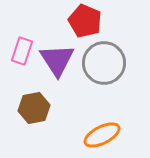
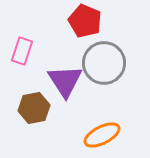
purple triangle: moved 8 px right, 21 px down
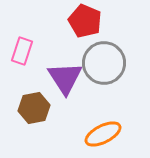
purple triangle: moved 3 px up
orange ellipse: moved 1 px right, 1 px up
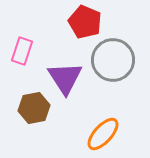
red pentagon: moved 1 px down
gray circle: moved 9 px right, 3 px up
orange ellipse: rotated 21 degrees counterclockwise
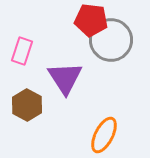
red pentagon: moved 6 px right, 2 px up; rotated 16 degrees counterclockwise
gray circle: moved 2 px left, 20 px up
brown hexagon: moved 7 px left, 3 px up; rotated 20 degrees counterclockwise
orange ellipse: moved 1 px right, 1 px down; rotated 15 degrees counterclockwise
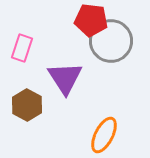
gray circle: moved 1 px down
pink rectangle: moved 3 px up
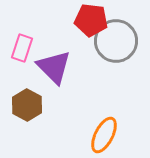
gray circle: moved 5 px right
purple triangle: moved 11 px left, 11 px up; rotated 12 degrees counterclockwise
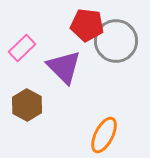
red pentagon: moved 4 px left, 5 px down
pink rectangle: rotated 28 degrees clockwise
purple triangle: moved 10 px right
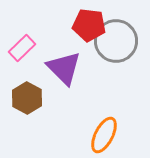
red pentagon: moved 2 px right
purple triangle: moved 1 px down
brown hexagon: moved 7 px up
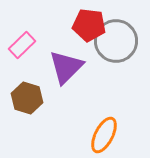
pink rectangle: moved 3 px up
purple triangle: moved 2 px right, 1 px up; rotated 30 degrees clockwise
brown hexagon: rotated 12 degrees counterclockwise
